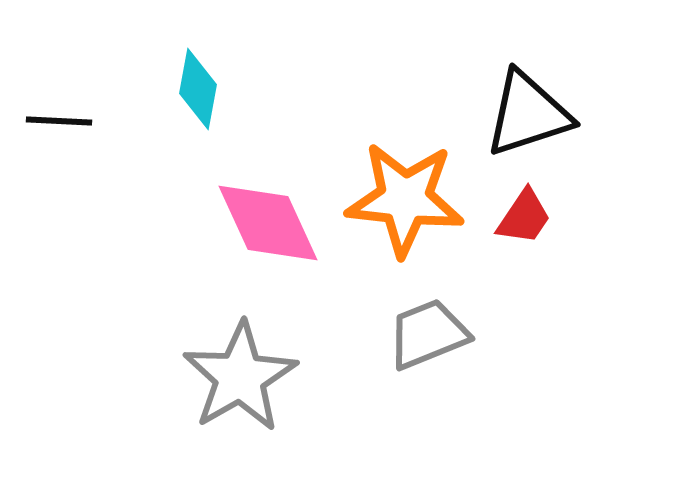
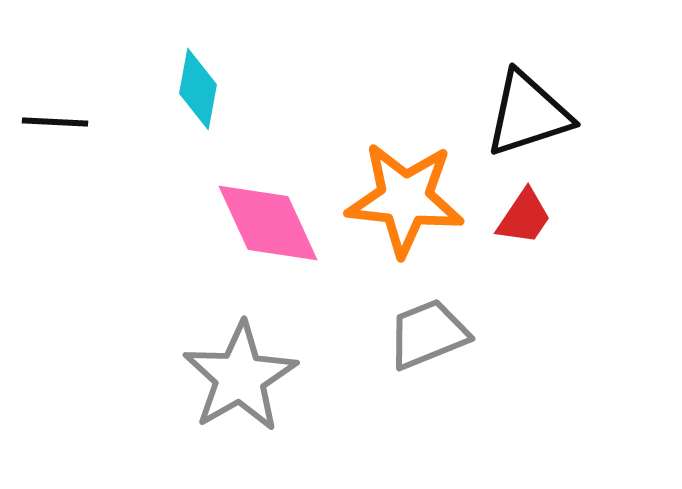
black line: moved 4 px left, 1 px down
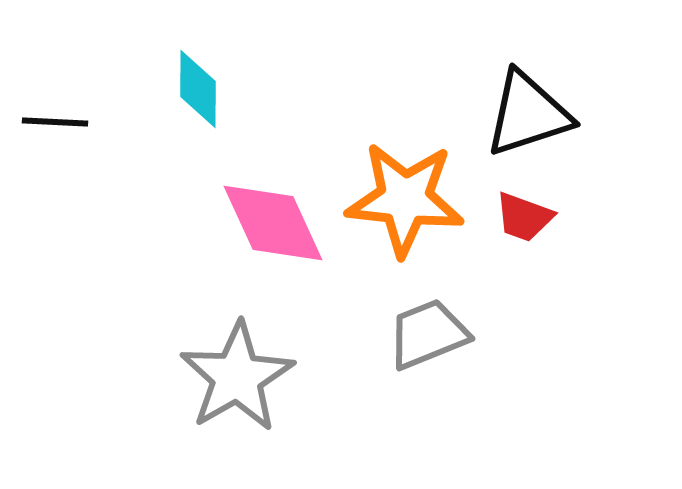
cyan diamond: rotated 10 degrees counterclockwise
red trapezoid: rotated 76 degrees clockwise
pink diamond: moved 5 px right
gray star: moved 3 px left
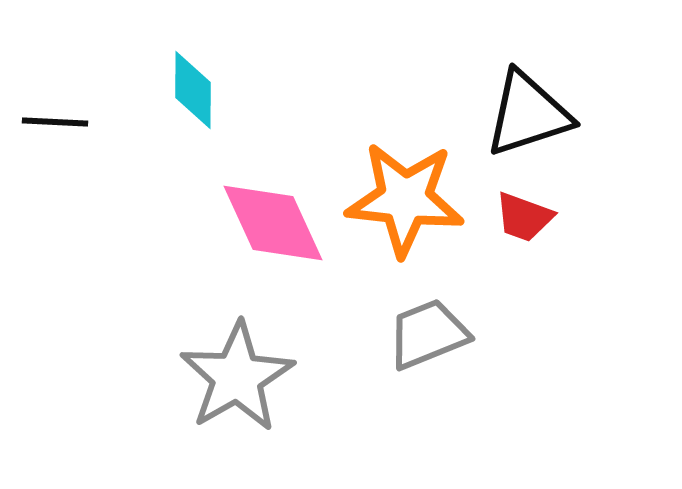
cyan diamond: moved 5 px left, 1 px down
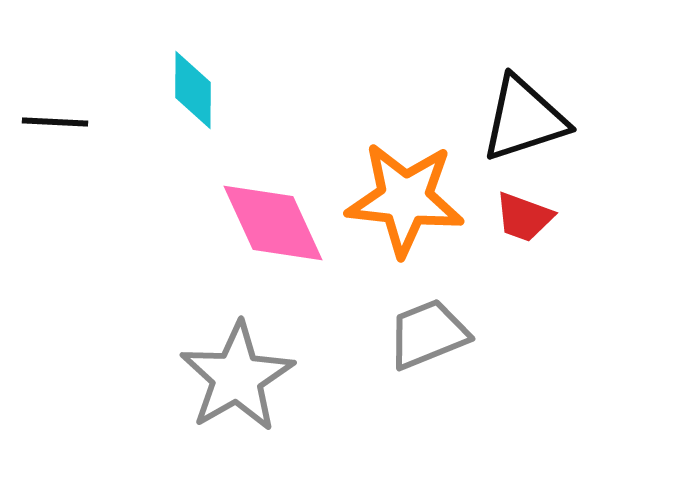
black triangle: moved 4 px left, 5 px down
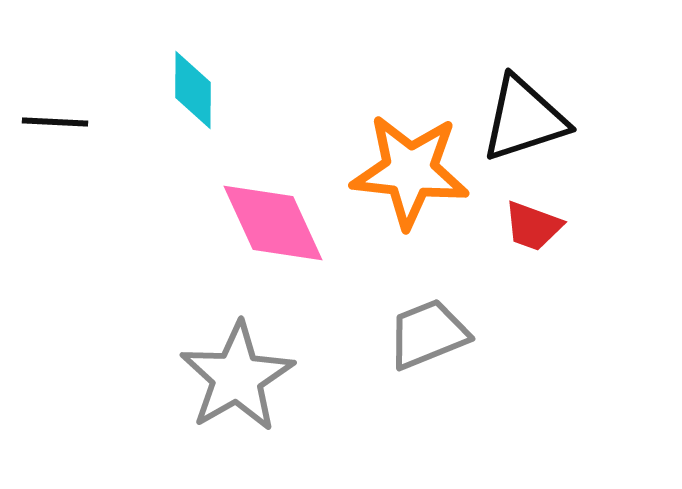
orange star: moved 5 px right, 28 px up
red trapezoid: moved 9 px right, 9 px down
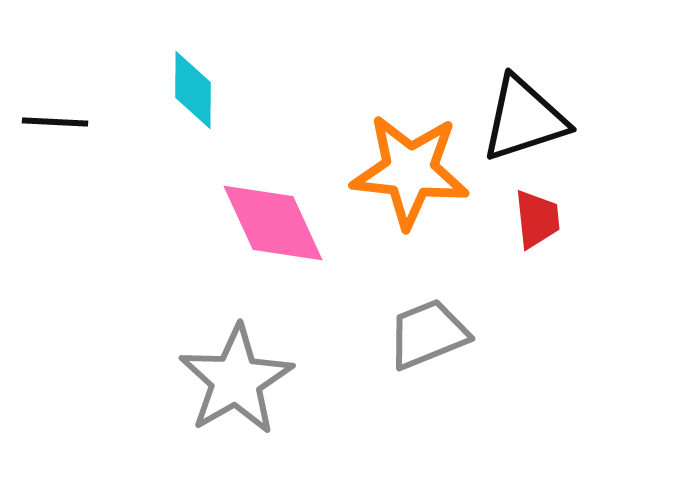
red trapezoid: moved 4 px right, 7 px up; rotated 116 degrees counterclockwise
gray star: moved 1 px left, 3 px down
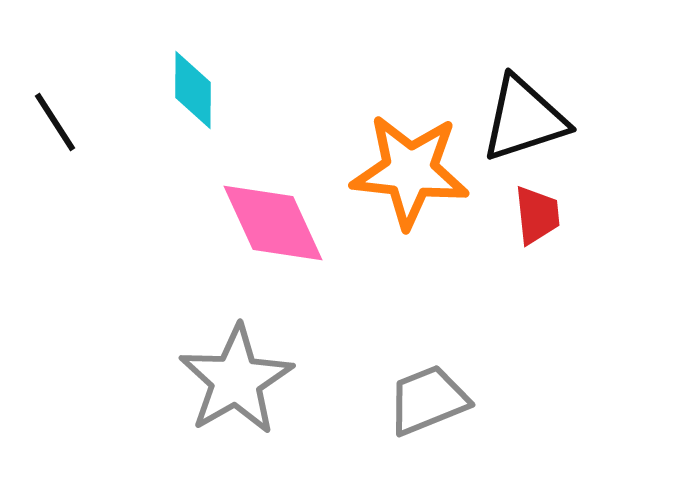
black line: rotated 54 degrees clockwise
red trapezoid: moved 4 px up
gray trapezoid: moved 66 px down
